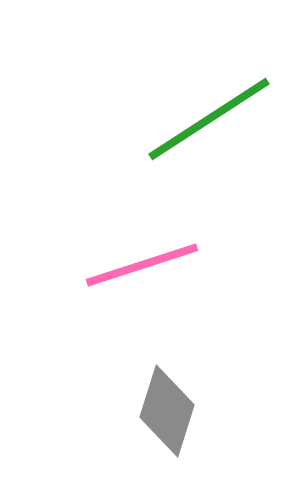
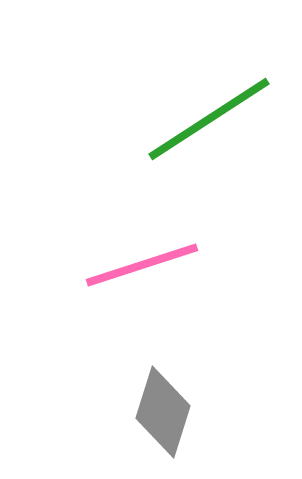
gray diamond: moved 4 px left, 1 px down
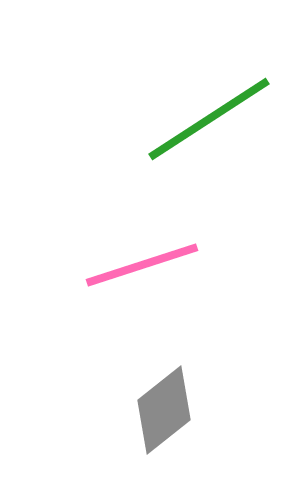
gray diamond: moved 1 px right, 2 px up; rotated 34 degrees clockwise
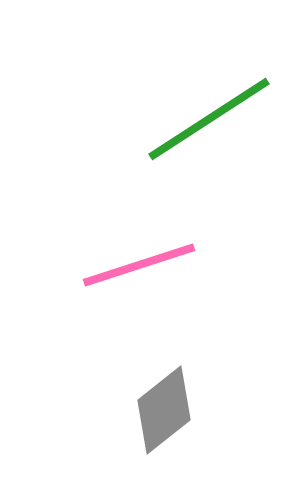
pink line: moved 3 px left
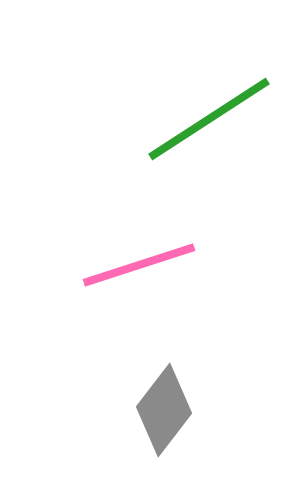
gray diamond: rotated 14 degrees counterclockwise
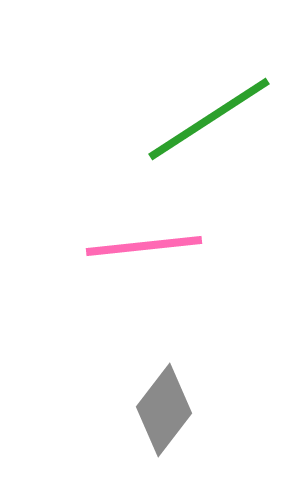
pink line: moved 5 px right, 19 px up; rotated 12 degrees clockwise
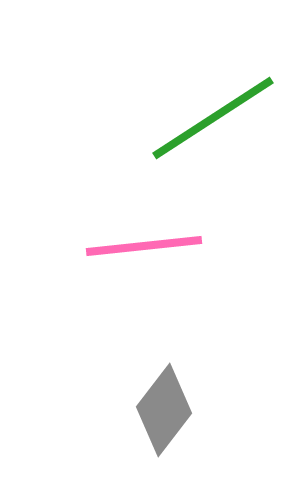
green line: moved 4 px right, 1 px up
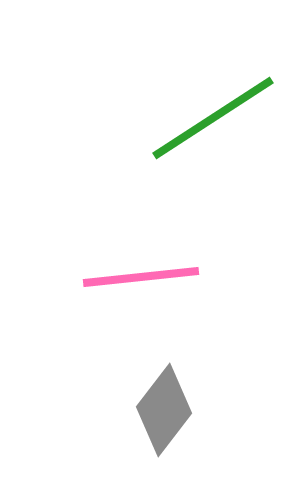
pink line: moved 3 px left, 31 px down
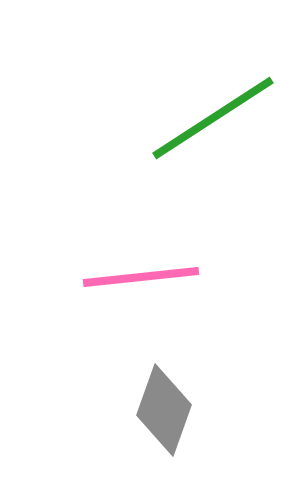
gray diamond: rotated 18 degrees counterclockwise
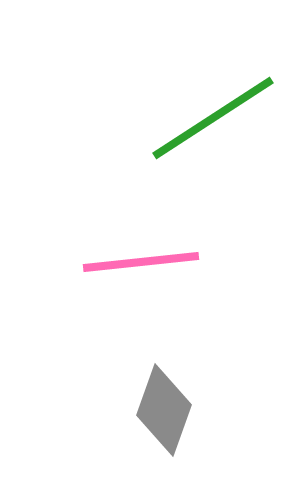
pink line: moved 15 px up
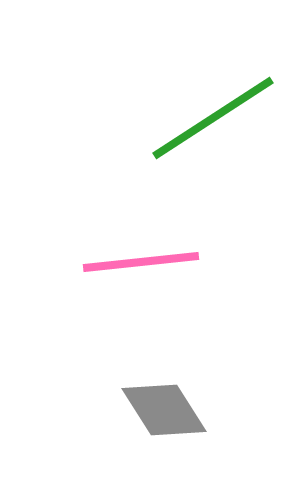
gray diamond: rotated 52 degrees counterclockwise
